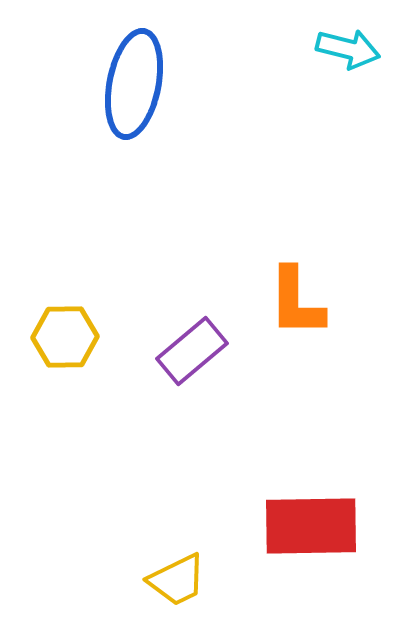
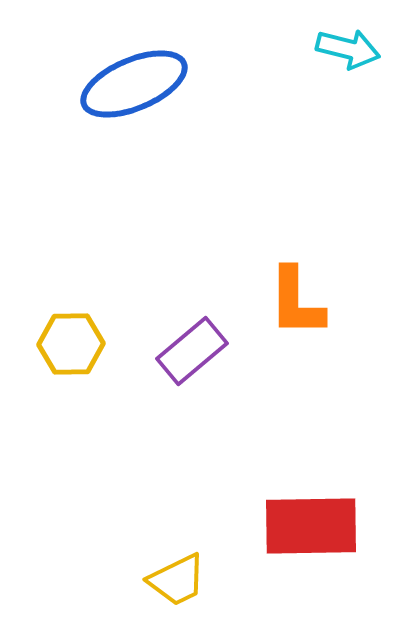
blue ellipse: rotated 56 degrees clockwise
yellow hexagon: moved 6 px right, 7 px down
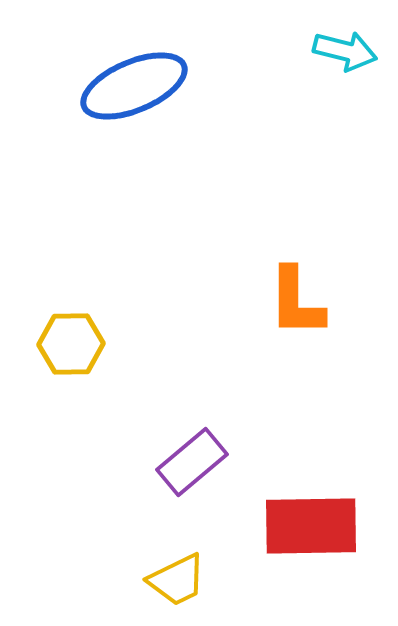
cyan arrow: moved 3 px left, 2 px down
blue ellipse: moved 2 px down
purple rectangle: moved 111 px down
